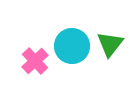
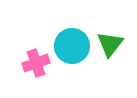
pink cross: moved 1 px right, 2 px down; rotated 24 degrees clockwise
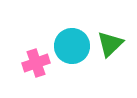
green triangle: rotated 8 degrees clockwise
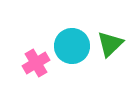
pink cross: rotated 12 degrees counterclockwise
